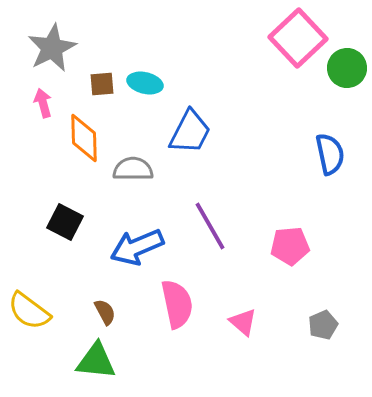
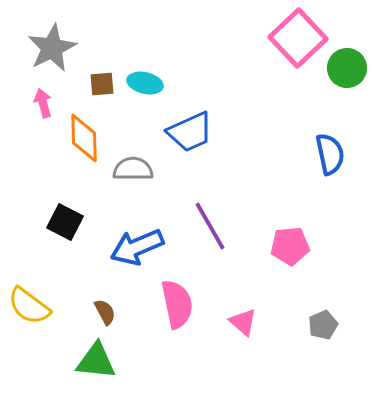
blue trapezoid: rotated 39 degrees clockwise
yellow semicircle: moved 5 px up
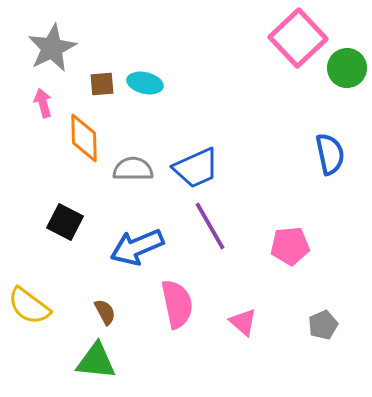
blue trapezoid: moved 6 px right, 36 px down
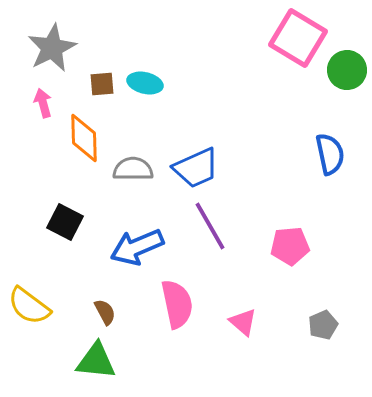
pink square: rotated 16 degrees counterclockwise
green circle: moved 2 px down
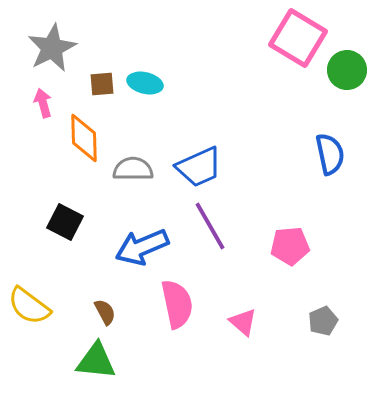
blue trapezoid: moved 3 px right, 1 px up
blue arrow: moved 5 px right
gray pentagon: moved 4 px up
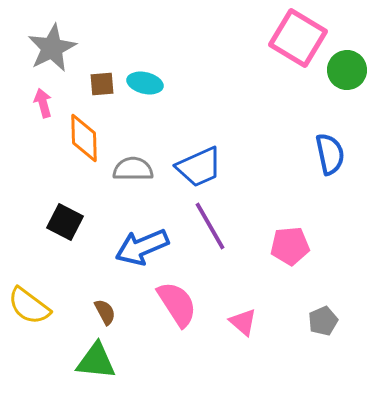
pink semicircle: rotated 21 degrees counterclockwise
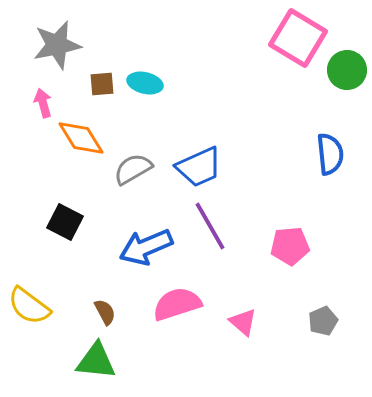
gray star: moved 5 px right, 3 px up; rotated 15 degrees clockwise
orange diamond: moved 3 px left; rotated 30 degrees counterclockwise
blue semicircle: rotated 6 degrees clockwise
gray semicircle: rotated 30 degrees counterclockwise
blue arrow: moved 4 px right
pink semicircle: rotated 75 degrees counterclockwise
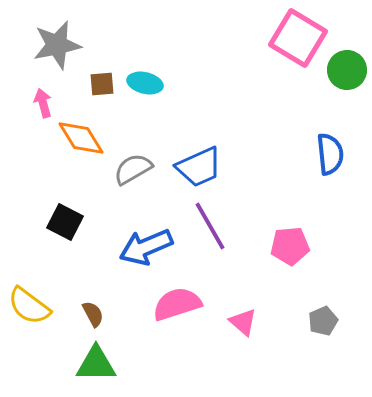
brown semicircle: moved 12 px left, 2 px down
green triangle: moved 3 px down; rotated 6 degrees counterclockwise
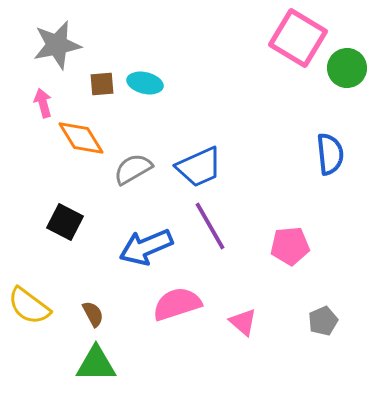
green circle: moved 2 px up
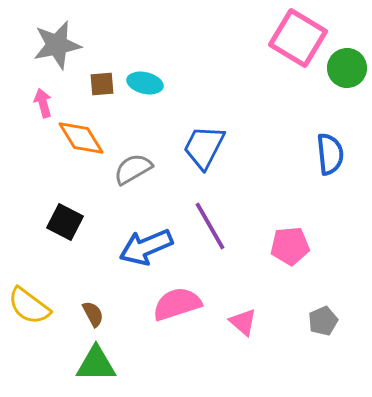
blue trapezoid: moved 5 px right, 20 px up; rotated 141 degrees clockwise
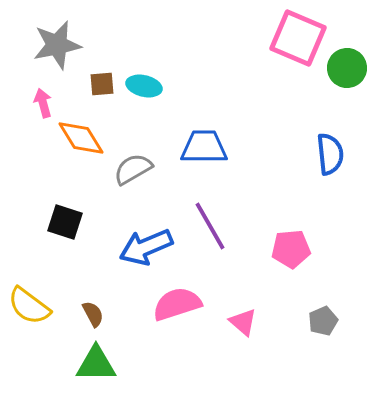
pink square: rotated 8 degrees counterclockwise
cyan ellipse: moved 1 px left, 3 px down
blue trapezoid: rotated 63 degrees clockwise
black square: rotated 9 degrees counterclockwise
pink pentagon: moved 1 px right, 3 px down
